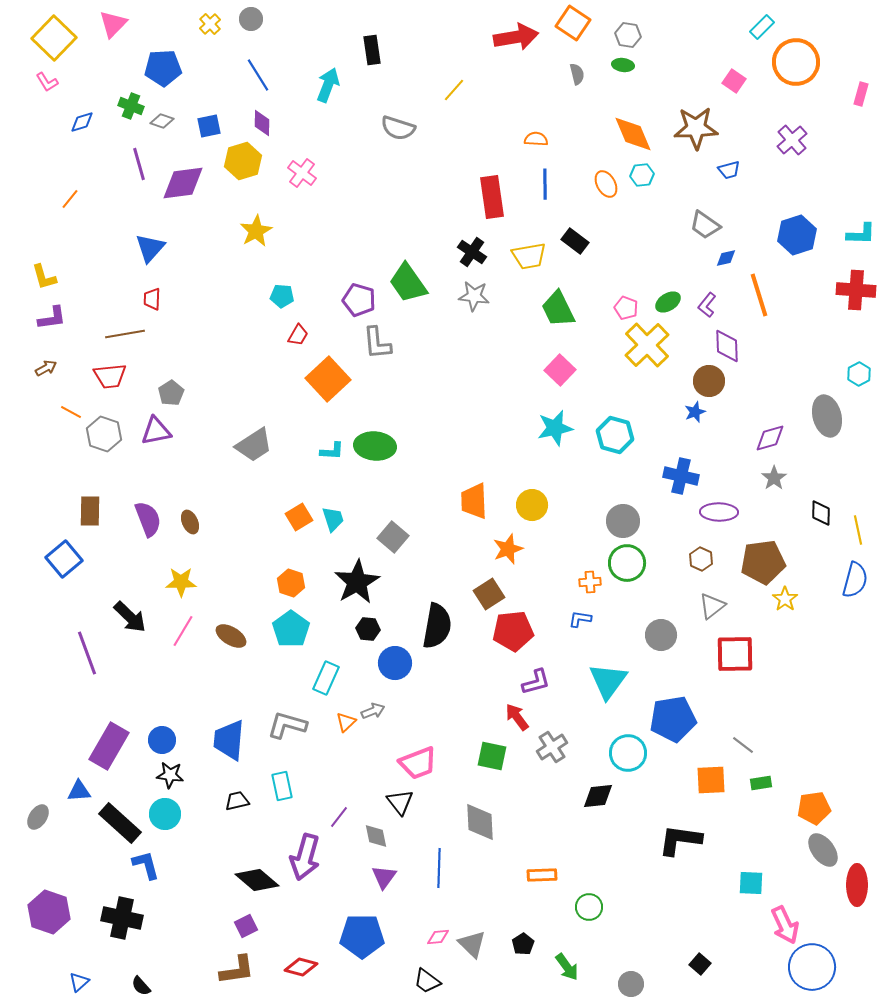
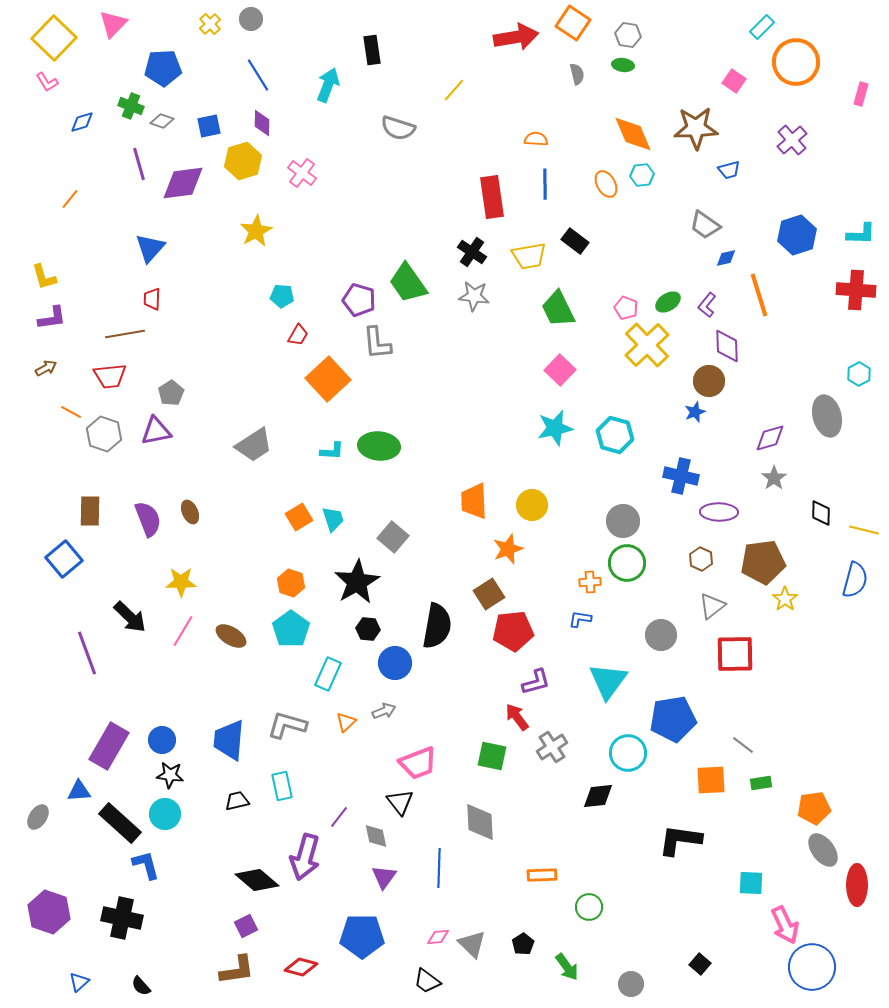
green ellipse at (375, 446): moved 4 px right
brown ellipse at (190, 522): moved 10 px up
yellow line at (858, 530): moved 6 px right; rotated 64 degrees counterclockwise
cyan rectangle at (326, 678): moved 2 px right, 4 px up
gray arrow at (373, 711): moved 11 px right
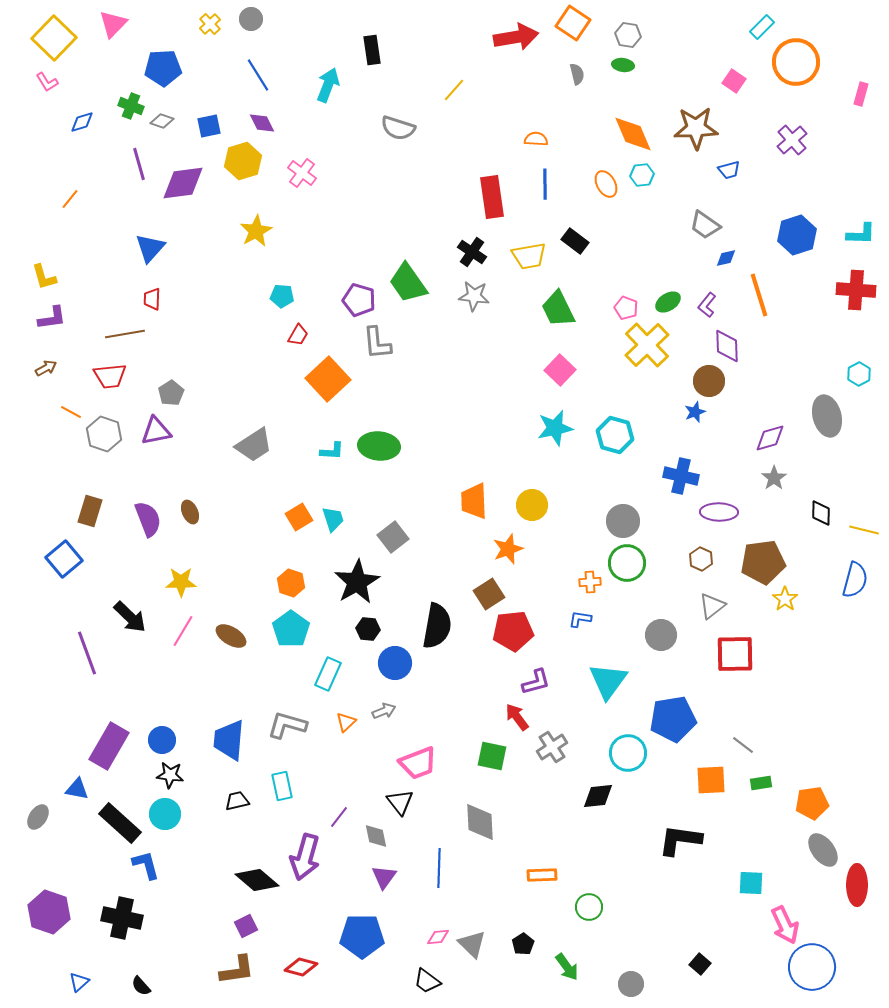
purple diamond at (262, 123): rotated 28 degrees counterclockwise
brown rectangle at (90, 511): rotated 16 degrees clockwise
gray square at (393, 537): rotated 12 degrees clockwise
blue triangle at (79, 791): moved 2 px left, 2 px up; rotated 15 degrees clockwise
orange pentagon at (814, 808): moved 2 px left, 5 px up
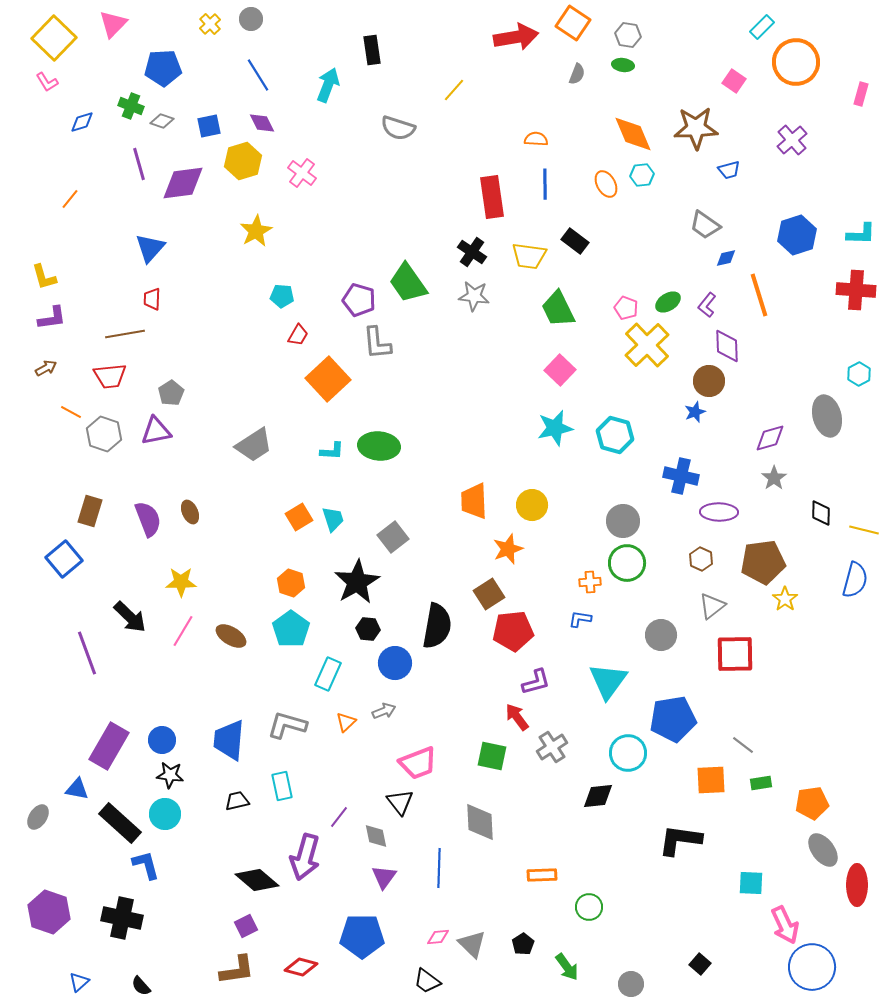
gray semicircle at (577, 74): rotated 35 degrees clockwise
yellow trapezoid at (529, 256): rotated 18 degrees clockwise
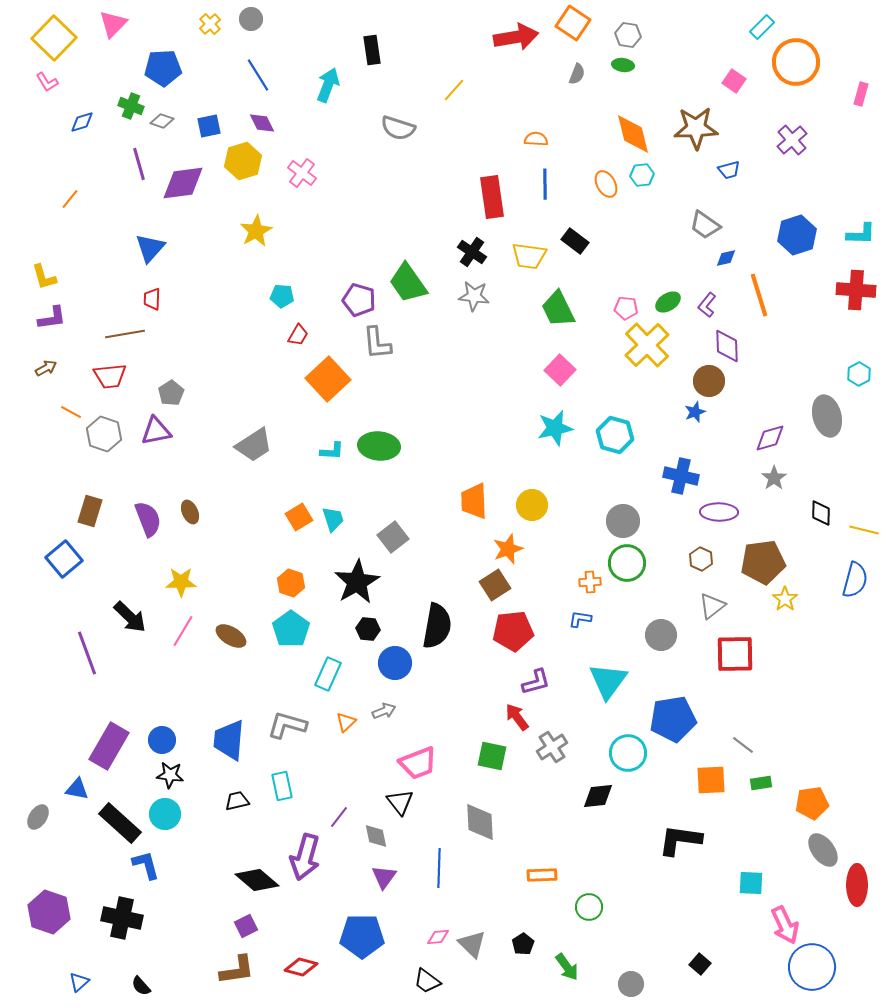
orange diamond at (633, 134): rotated 9 degrees clockwise
pink pentagon at (626, 308): rotated 15 degrees counterclockwise
brown square at (489, 594): moved 6 px right, 9 px up
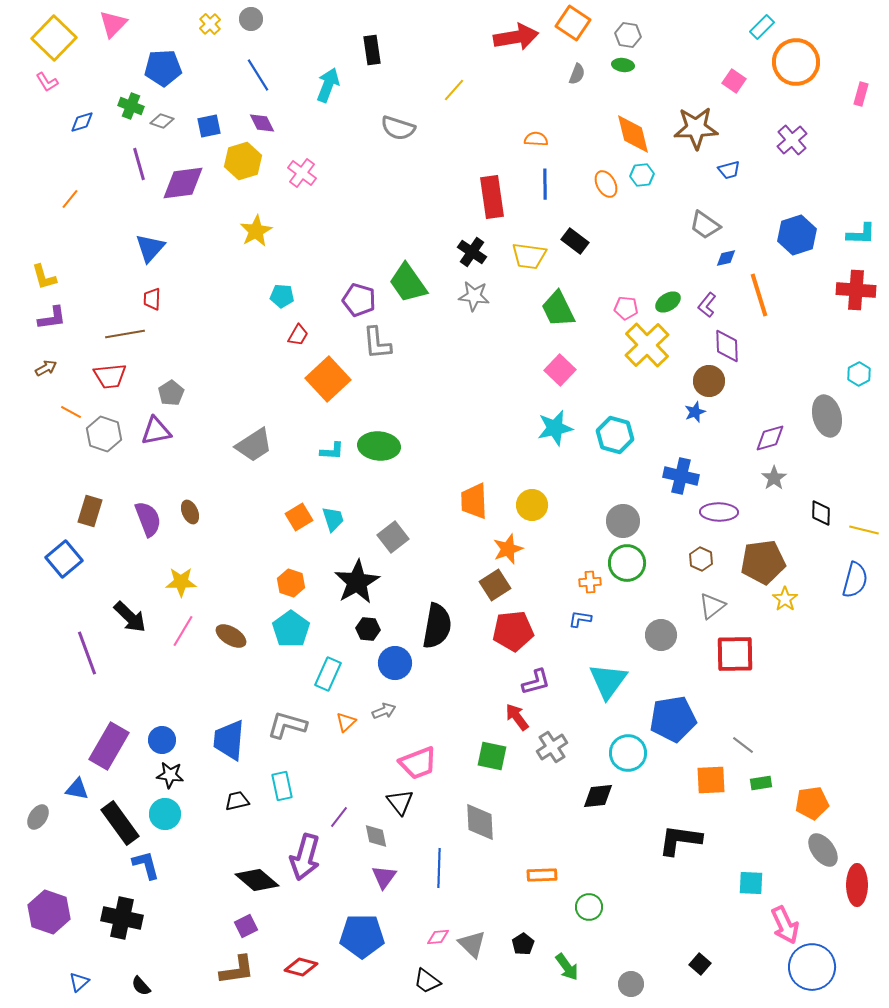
black rectangle at (120, 823): rotated 12 degrees clockwise
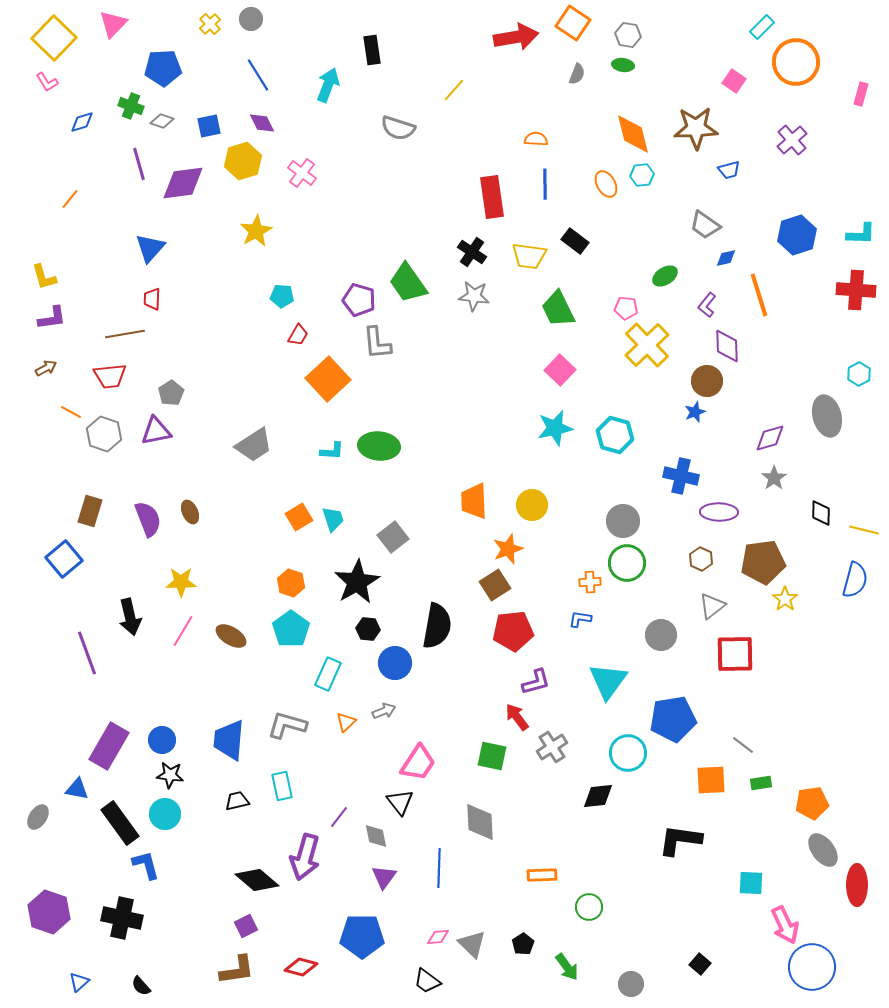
green ellipse at (668, 302): moved 3 px left, 26 px up
brown circle at (709, 381): moved 2 px left
black arrow at (130, 617): rotated 33 degrees clockwise
pink trapezoid at (418, 763): rotated 36 degrees counterclockwise
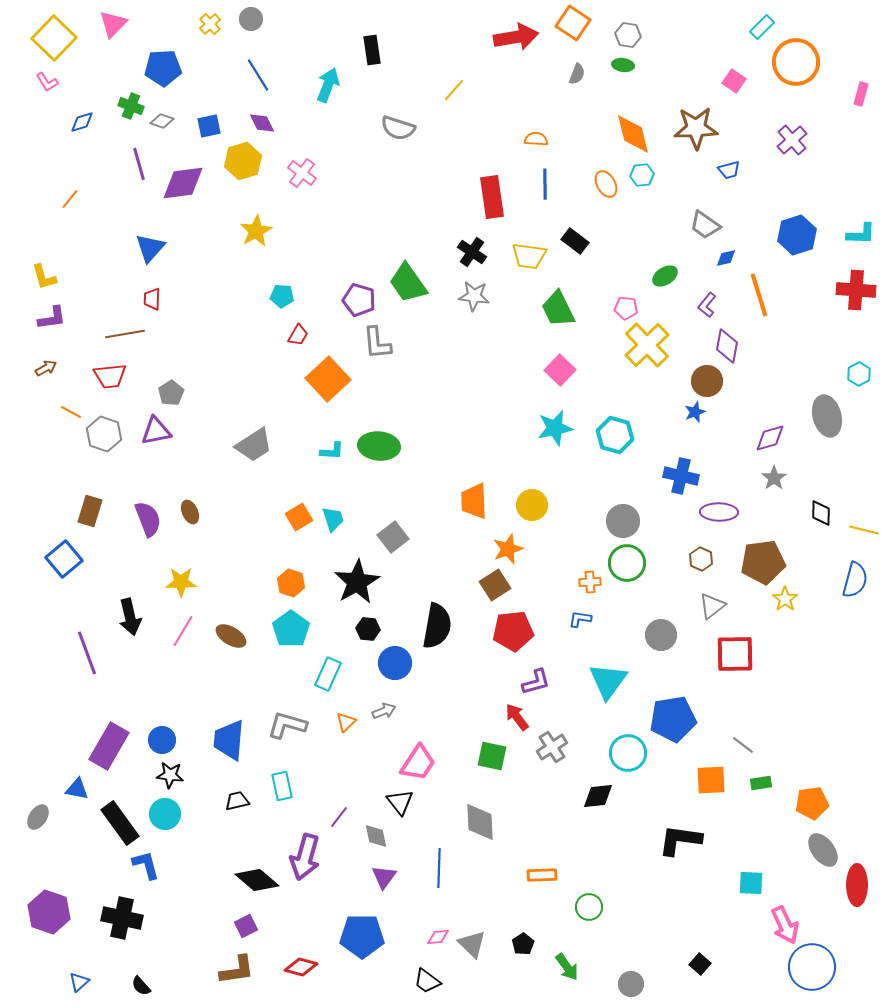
purple diamond at (727, 346): rotated 12 degrees clockwise
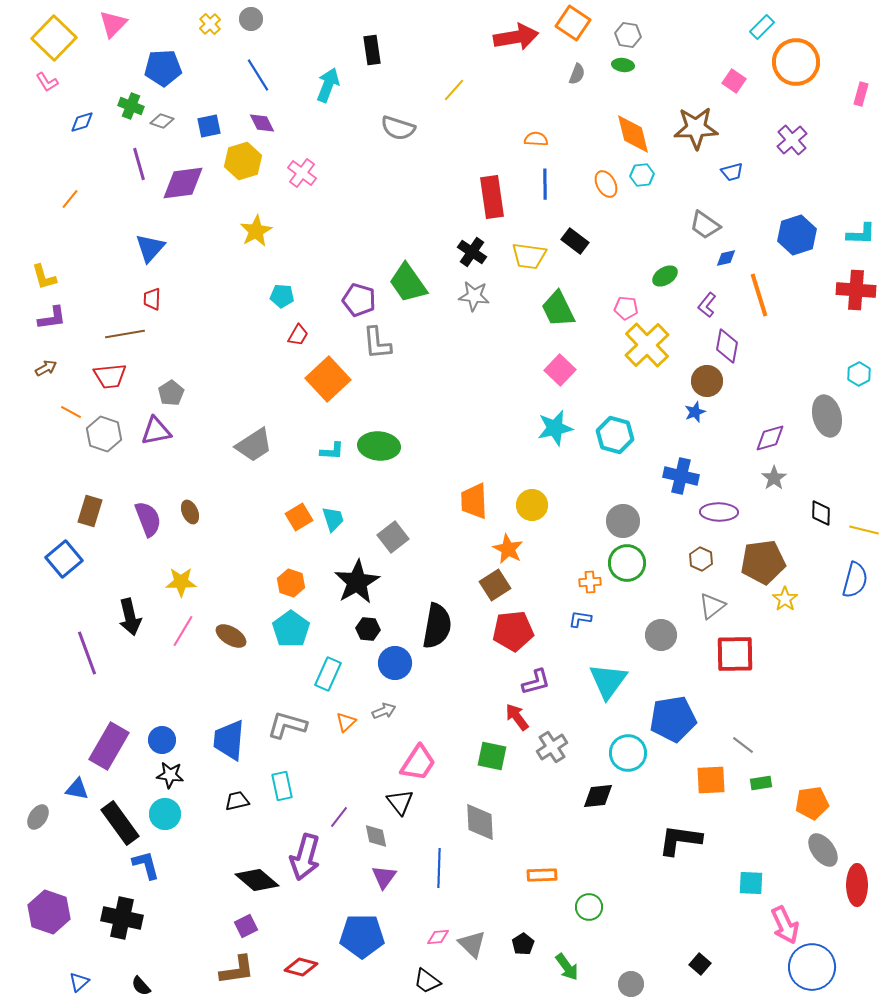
blue trapezoid at (729, 170): moved 3 px right, 2 px down
orange star at (508, 549): rotated 24 degrees counterclockwise
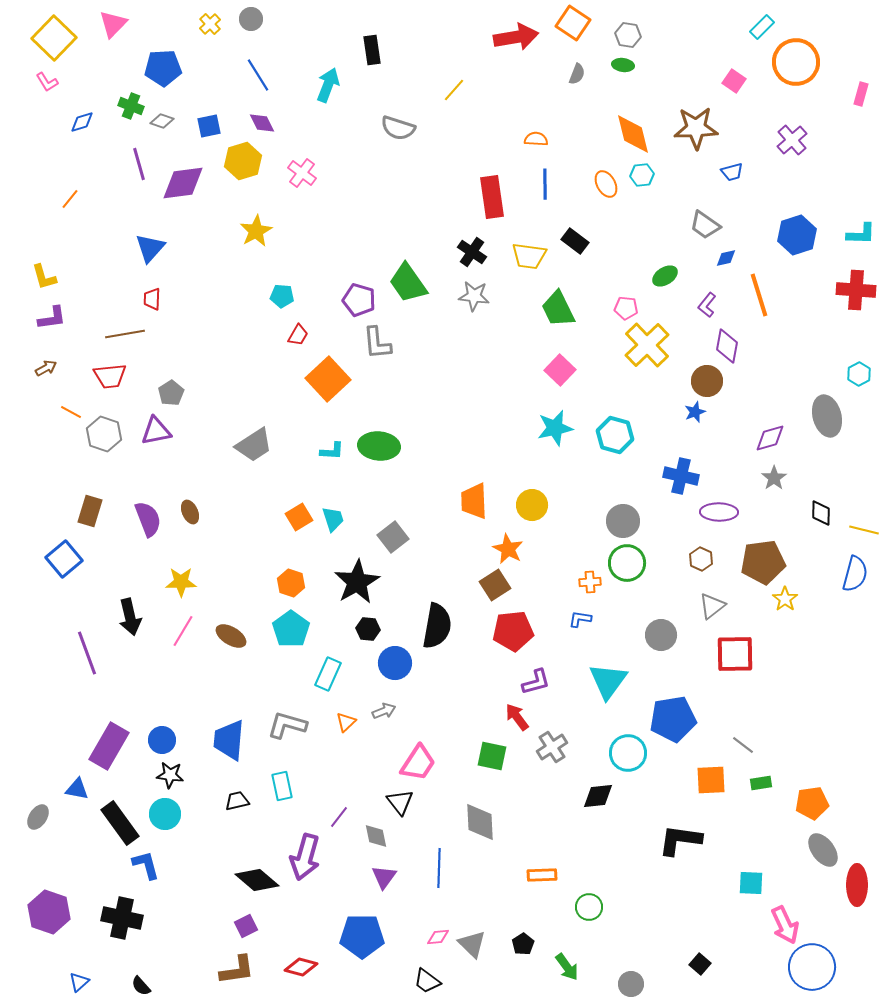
blue semicircle at (855, 580): moved 6 px up
